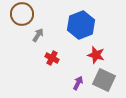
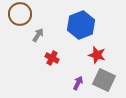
brown circle: moved 2 px left
red star: moved 1 px right
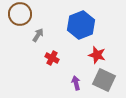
purple arrow: moved 2 px left; rotated 40 degrees counterclockwise
